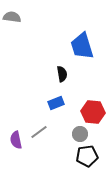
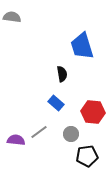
blue rectangle: rotated 63 degrees clockwise
gray circle: moved 9 px left
purple semicircle: rotated 108 degrees clockwise
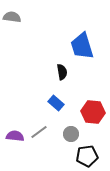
black semicircle: moved 2 px up
purple semicircle: moved 1 px left, 4 px up
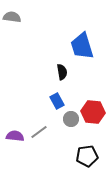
blue rectangle: moved 1 px right, 2 px up; rotated 21 degrees clockwise
gray circle: moved 15 px up
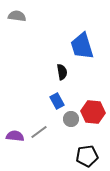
gray semicircle: moved 5 px right, 1 px up
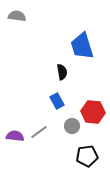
gray circle: moved 1 px right, 7 px down
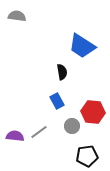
blue trapezoid: rotated 40 degrees counterclockwise
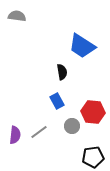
purple semicircle: moved 1 px up; rotated 90 degrees clockwise
black pentagon: moved 6 px right, 1 px down
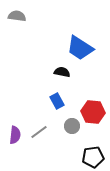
blue trapezoid: moved 2 px left, 2 px down
black semicircle: rotated 70 degrees counterclockwise
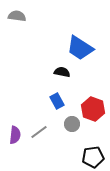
red hexagon: moved 3 px up; rotated 15 degrees clockwise
gray circle: moved 2 px up
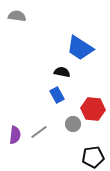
blue rectangle: moved 6 px up
red hexagon: rotated 15 degrees counterclockwise
gray circle: moved 1 px right
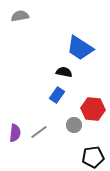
gray semicircle: moved 3 px right; rotated 18 degrees counterclockwise
black semicircle: moved 2 px right
blue rectangle: rotated 63 degrees clockwise
gray circle: moved 1 px right, 1 px down
purple semicircle: moved 2 px up
